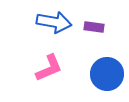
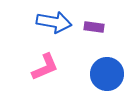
pink L-shape: moved 4 px left, 1 px up
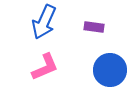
blue arrow: moved 10 px left; rotated 104 degrees clockwise
blue circle: moved 3 px right, 4 px up
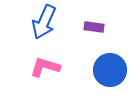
pink L-shape: rotated 140 degrees counterclockwise
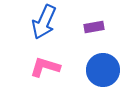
purple rectangle: rotated 18 degrees counterclockwise
blue circle: moved 7 px left
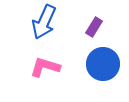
purple rectangle: rotated 48 degrees counterclockwise
blue circle: moved 6 px up
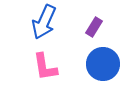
pink L-shape: rotated 116 degrees counterclockwise
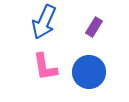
blue circle: moved 14 px left, 8 px down
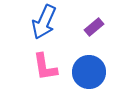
purple rectangle: rotated 18 degrees clockwise
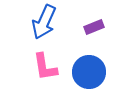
purple rectangle: rotated 18 degrees clockwise
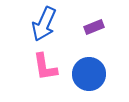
blue arrow: moved 2 px down
blue circle: moved 2 px down
